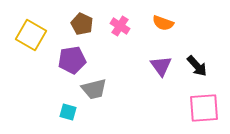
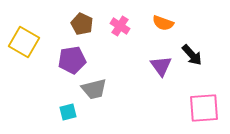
yellow square: moved 7 px left, 7 px down
black arrow: moved 5 px left, 11 px up
cyan square: rotated 30 degrees counterclockwise
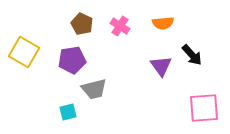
orange semicircle: rotated 25 degrees counterclockwise
yellow square: moved 10 px down
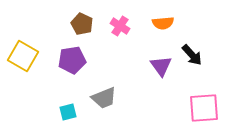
yellow square: moved 1 px left, 4 px down
gray trapezoid: moved 10 px right, 9 px down; rotated 8 degrees counterclockwise
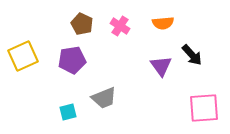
yellow square: rotated 36 degrees clockwise
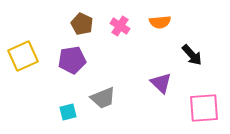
orange semicircle: moved 3 px left, 1 px up
purple triangle: moved 17 px down; rotated 10 degrees counterclockwise
gray trapezoid: moved 1 px left
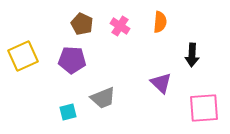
orange semicircle: rotated 80 degrees counterclockwise
black arrow: rotated 45 degrees clockwise
purple pentagon: rotated 12 degrees clockwise
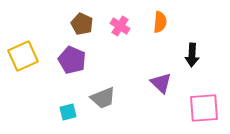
purple pentagon: rotated 20 degrees clockwise
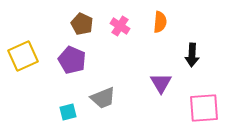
purple triangle: rotated 15 degrees clockwise
